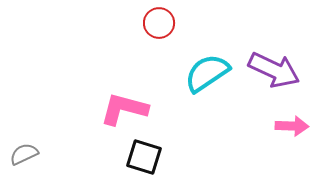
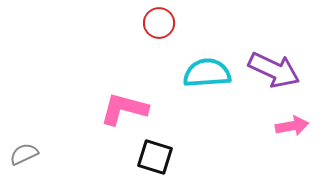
cyan semicircle: rotated 30 degrees clockwise
pink arrow: rotated 12 degrees counterclockwise
black square: moved 11 px right
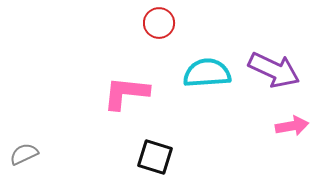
pink L-shape: moved 2 px right, 16 px up; rotated 9 degrees counterclockwise
